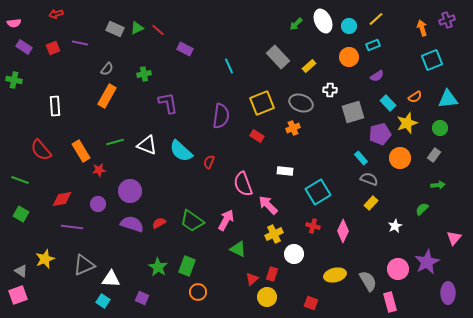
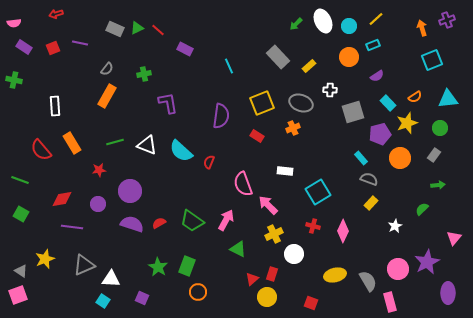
orange rectangle at (81, 151): moved 9 px left, 8 px up
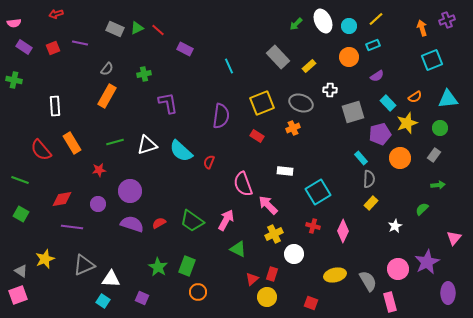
white triangle at (147, 145): rotated 40 degrees counterclockwise
gray semicircle at (369, 179): rotated 72 degrees clockwise
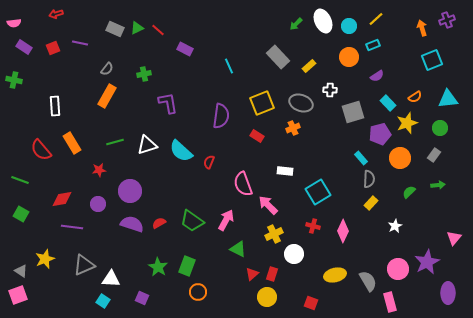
green semicircle at (422, 209): moved 13 px left, 17 px up
red triangle at (252, 279): moved 5 px up
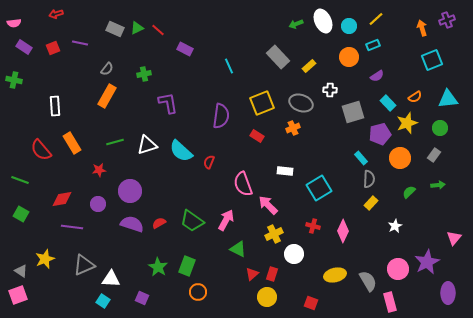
green arrow at (296, 24): rotated 24 degrees clockwise
cyan square at (318, 192): moved 1 px right, 4 px up
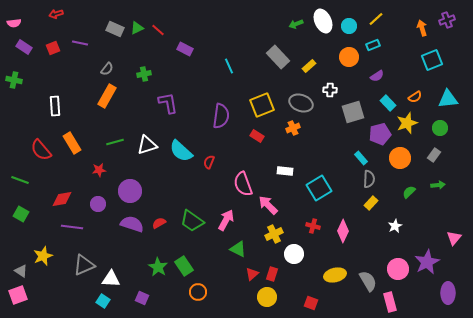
yellow square at (262, 103): moved 2 px down
yellow star at (45, 259): moved 2 px left, 3 px up
green rectangle at (187, 266): moved 3 px left; rotated 54 degrees counterclockwise
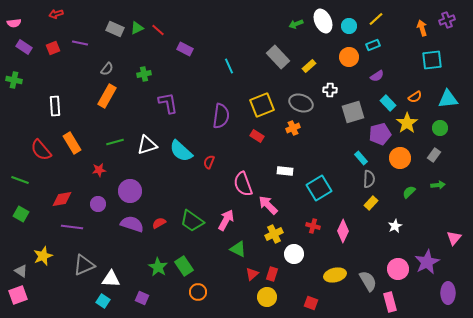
cyan square at (432, 60): rotated 15 degrees clockwise
yellow star at (407, 123): rotated 15 degrees counterclockwise
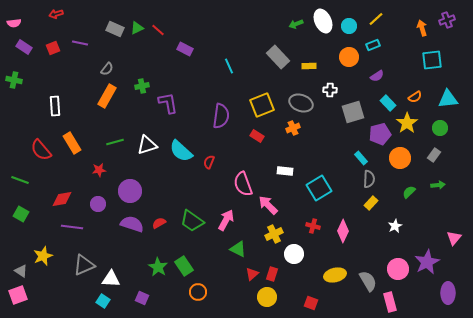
yellow rectangle at (309, 66): rotated 40 degrees clockwise
green cross at (144, 74): moved 2 px left, 12 px down
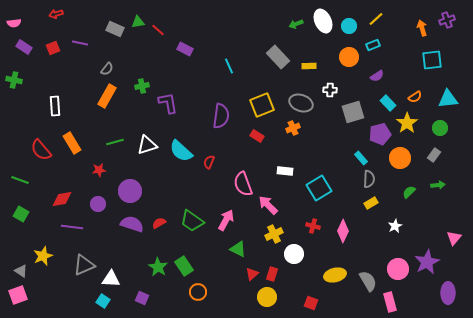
green triangle at (137, 28): moved 1 px right, 6 px up; rotated 16 degrees clockwise
yellow rectangle at (371, 203): rotated 16 degrees clockwise
